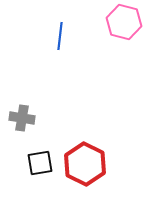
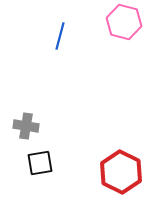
blue line: rotated 8 degrees clockwise
gray cross: moved 4 px right, 8 px down
red hexagon: moved 36 px right, 8 px down
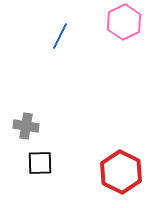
pink hexagon: rotated 20 degrees clockwise
blue line: rotated 12 degrees clockwise
black square: rotated 8 degrees clockwise
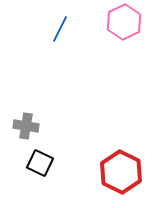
blue line: moved 7 px up
black square: rotated 28 degrees clockwise
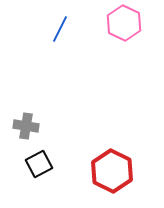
pink hexagon: moved 1 px down; rotated 8 degrees counterclockwise
black square: moved 1 px left, 1 px down; rotated 36 degrees clockwise
red hexagon: moved 9 px left, 1 px up
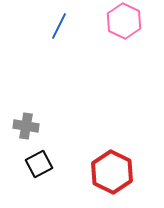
pink hexagon: moved 2 px up
blue line: moved 1 px left, 3 px up
red hexagon: moved 1 px down
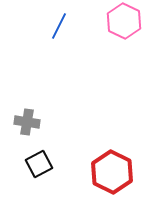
gray cross: moved 1 px right, 4 px up
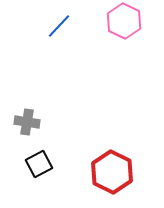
blue line: rotated 16 degrees clockwise
